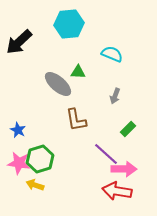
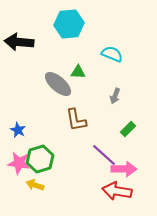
black arrow: rotated 48 degrees clockwise
purple line: moved 2 px left, 1 px down
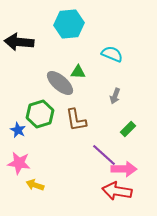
gray ellipse: moved 2 px right, 1 px up
green hexagon: moved 45 px up
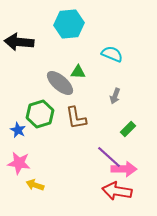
brown L-shape: moved 2 px up
purple line: moved 5 px right, 2 px down
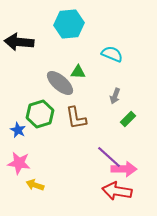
green rectangle: moved 10 px up
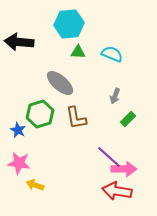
green triangle: moved 20 px up
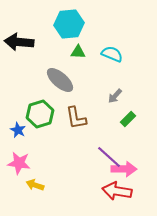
gray ellipse: moved 3 px up
gray arrow: rotated 21 degrees clockwise
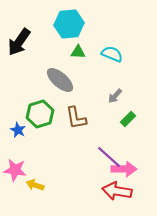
black arrow: rotated 60 degrees counterclockwise
pink star: moved 4 px left, 7 px down
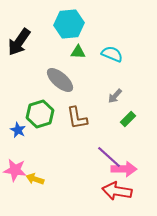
brown L-shape: moved 1 px right
yellow arrow: moved 6 px up
